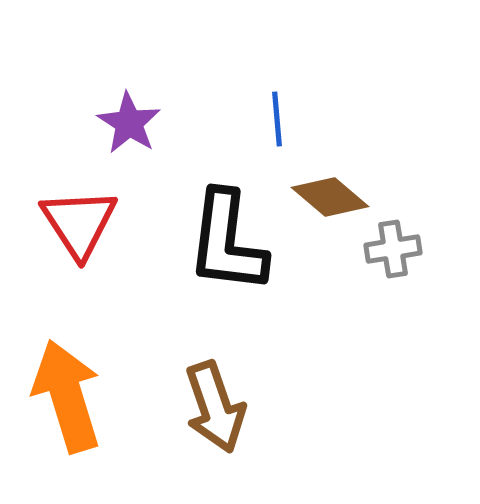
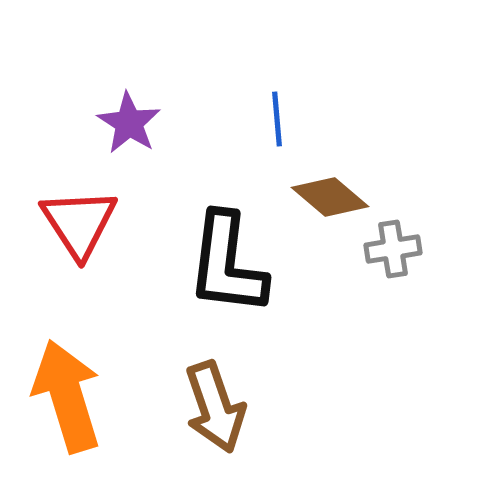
black L-shape: moved 22 px down
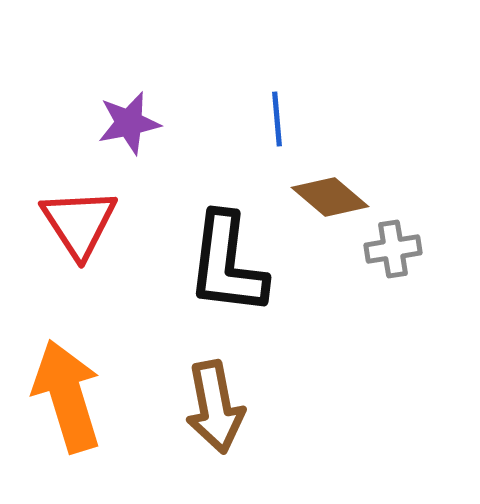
purple star: rotated 28 degrees clockwise
brown arrow: rotated 8 degrees clockwise
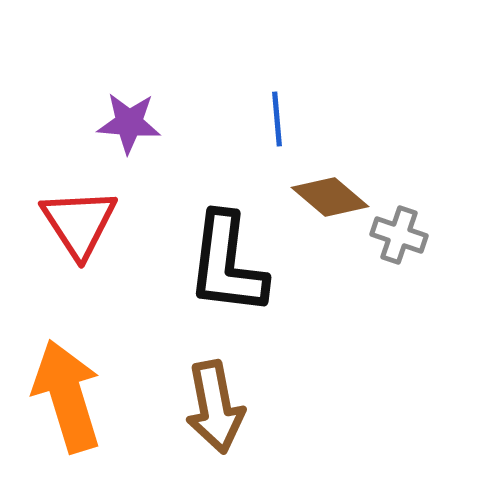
purple star: rotated 16 degrees clockwise
gray cross: moved 6 px right, 14 px up; rotated 28 degrees clockwise
